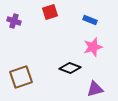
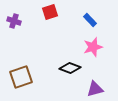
blue rectangle: rotated 24 degrees clockwise
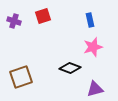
red square: moved 7 px left, 4 px down
blue rectangle: rotated 32 degrees clockwise
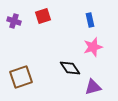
black diamond: rotated 35 degrees clockwise
purple triangle: moved 2 px left, 2 px up
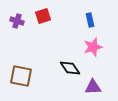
purple cross: moved 3 px right
brown square: moved 1 px up; rotated 30 degrees clockwise
purple triangle: rotated 12 degrees clockwise
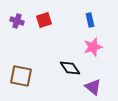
red square: moved 1 px right, 4 px down
purple triangle: rotated 42 degrees clockwise
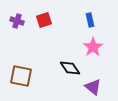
pink star: rotated 18 degrees counterclockwise
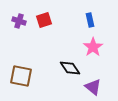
purple cross: moved 2 px right
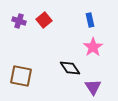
red square: rotated 21 degrees counterclockwise
purple triangle: rotated 18 degrees clockwise
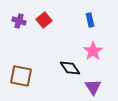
pink star: moved 4 px down
